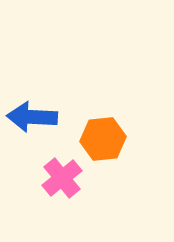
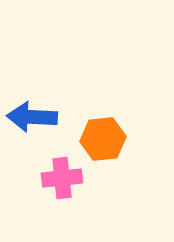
pink cross: rotated 33 degrees clockwise
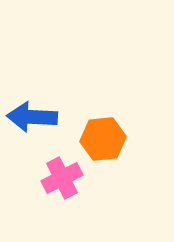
pink cross: rotated 21 degrees counterclockwise
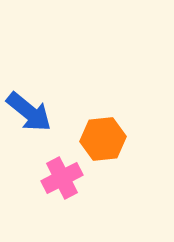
blue arrow: moved 3 px left, 5 px up; rotated 144 degrees counterclockwise
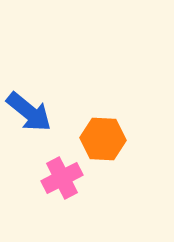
orange hexagon: rotated 9 degrees clockwise
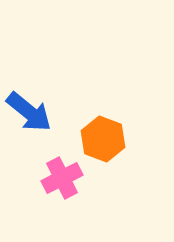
orange hexagon: rotated 18 degrees clockwise
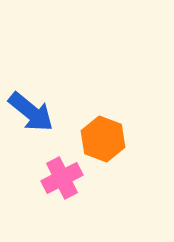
blue arrow: moved 2 px right
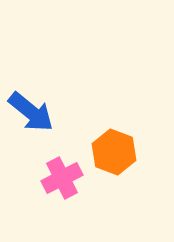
orange hexagon: moved 11 px right, 13 px down
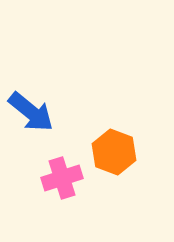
pink cross: rotated 9 degrees clockwise
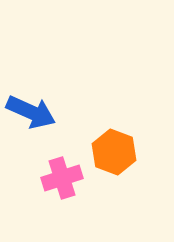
blue arrow: rotated 15 degrees counterclockwise
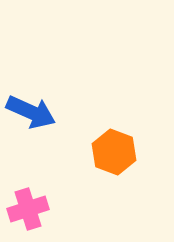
pink cross: moved 34 px left, 31 px down
